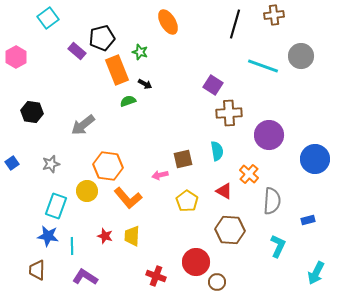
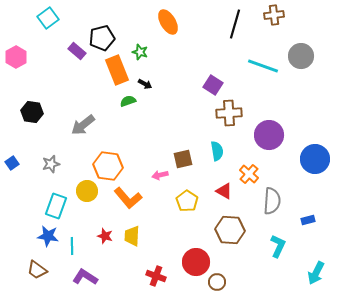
brown trapezoid at (37, 270): rotated 55 degrees counterclockwise
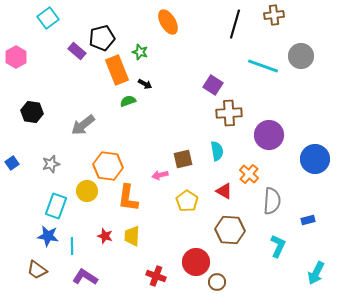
orange L-shape at (128, 198): rotated 48 degrees clockwise
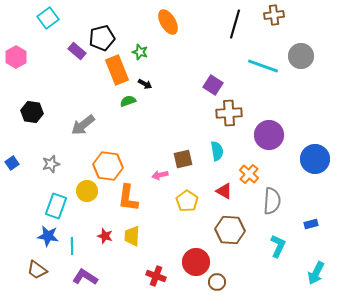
blue rectangle at (308, 220): moved 3 px right, 4 px down
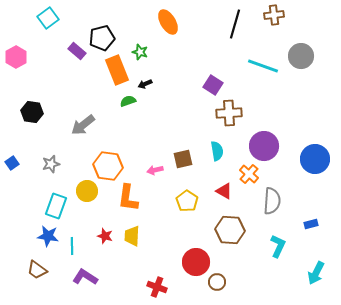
black arrow at (145, 84): rotated 128 degrees clockwise
purple circle at (269, 135): moved 5 px left, 11 px down
pink arrow at (160, 175): moved 5 px left, 5 px up
red cross at (156, 276): moved 1 px right, 11 px down
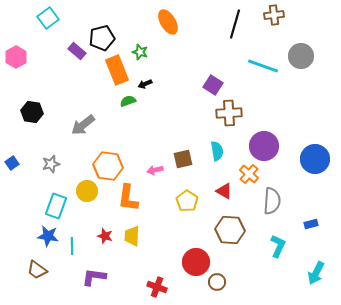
purple L-shape at (85, 277): moved 9 px right; rotated 25 degrees counterclockwise
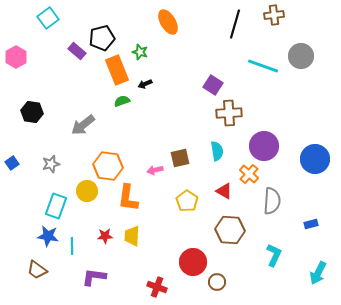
green semicircle at (128, 101): moved 6 px left
brown square at (183, 159): moved 3 px left, 1 px up
red star at (105, 236): rotated 21 degrees counterclockwise
cyan L-shape at (278, 246): moved 4 px left, 9 px down
red circle at (196, 262): moved 3 px left
cyan arrow at (316, 273): moved 2 px right
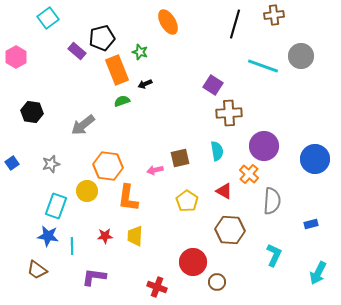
yellow trapezoid at (132, 236): moved 3 px right
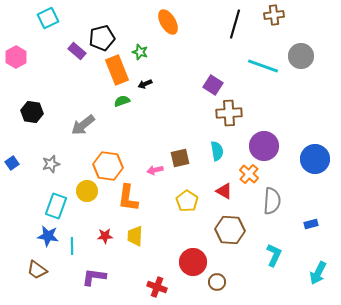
cyan square at (48, 18): rotated 10 degrees clockwise
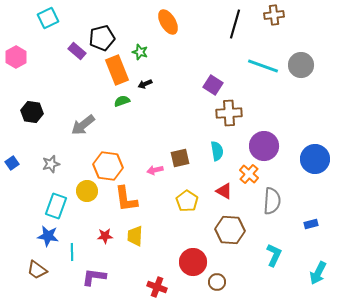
gray circle at (301, 56): moved 9 px down
orange L-shape at (128, 198): moved 2 px left, 1 px down; rotated 16 degrees counterclockwise
cyan line at (72, 246): moved 6 px down
